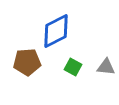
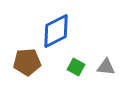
green square: moved 3 px right
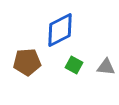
blue diamond: moved 4 px right, 1 px up
green square: moved 2 px left, 2 px up
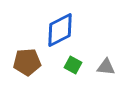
green square: moved 1 px left
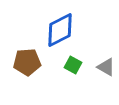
gray triangle: rotated 24 degrees clockwise
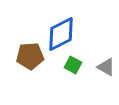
blue diamond: moved 1 px right, 4 px down
brown pentagon: moved 3 px right, 6 px up
